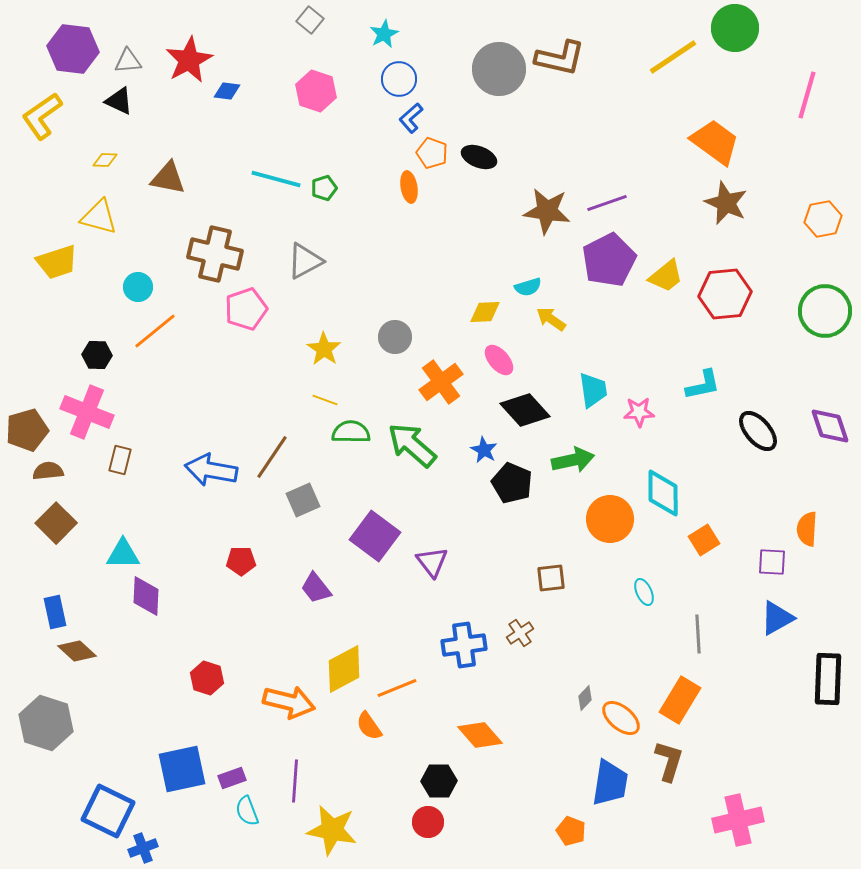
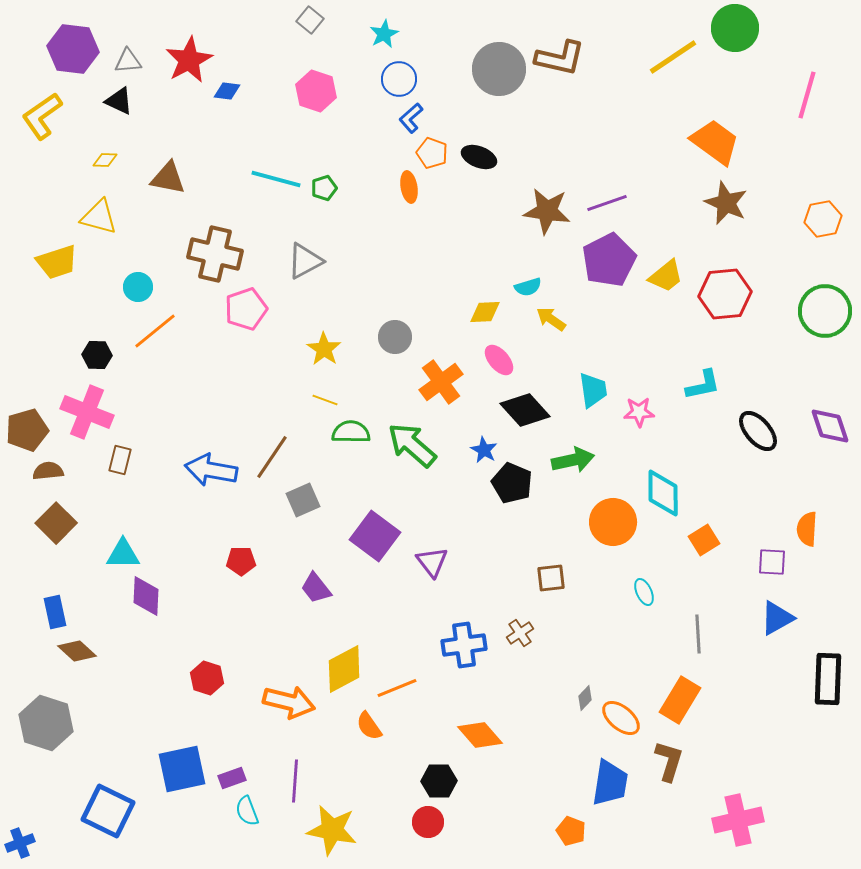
orange circle at (610, 519): moved 3 px right, 3 px down
blue cross at (143, 848): moved 123 px left, 5 px up
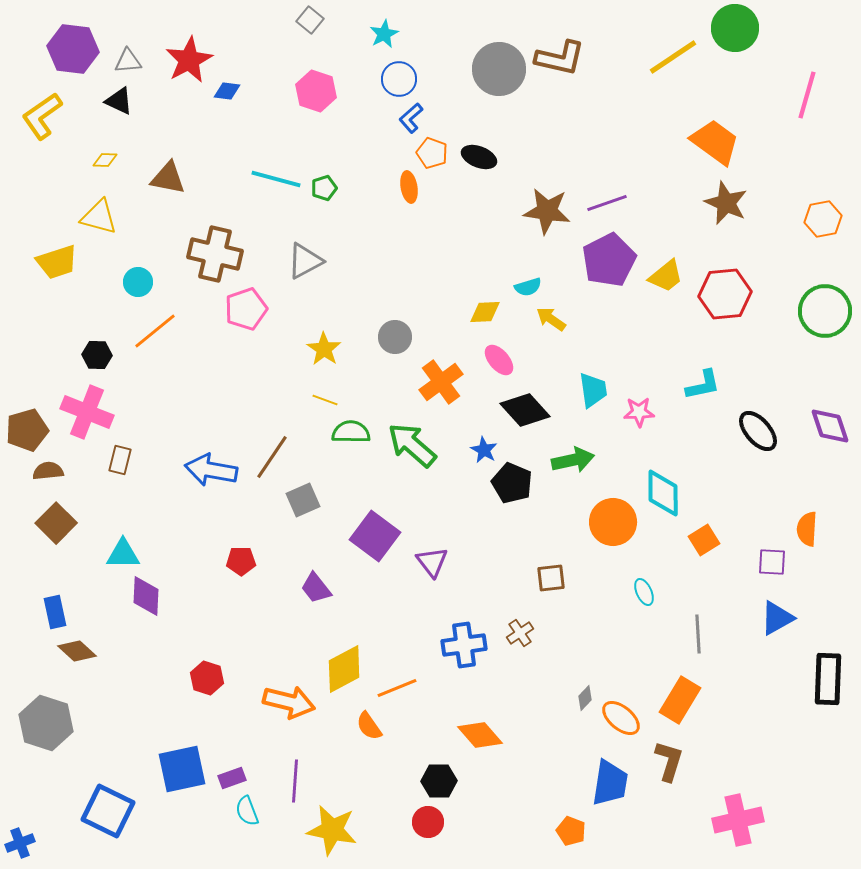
cyan circle at (138, 287): moved 5 px up
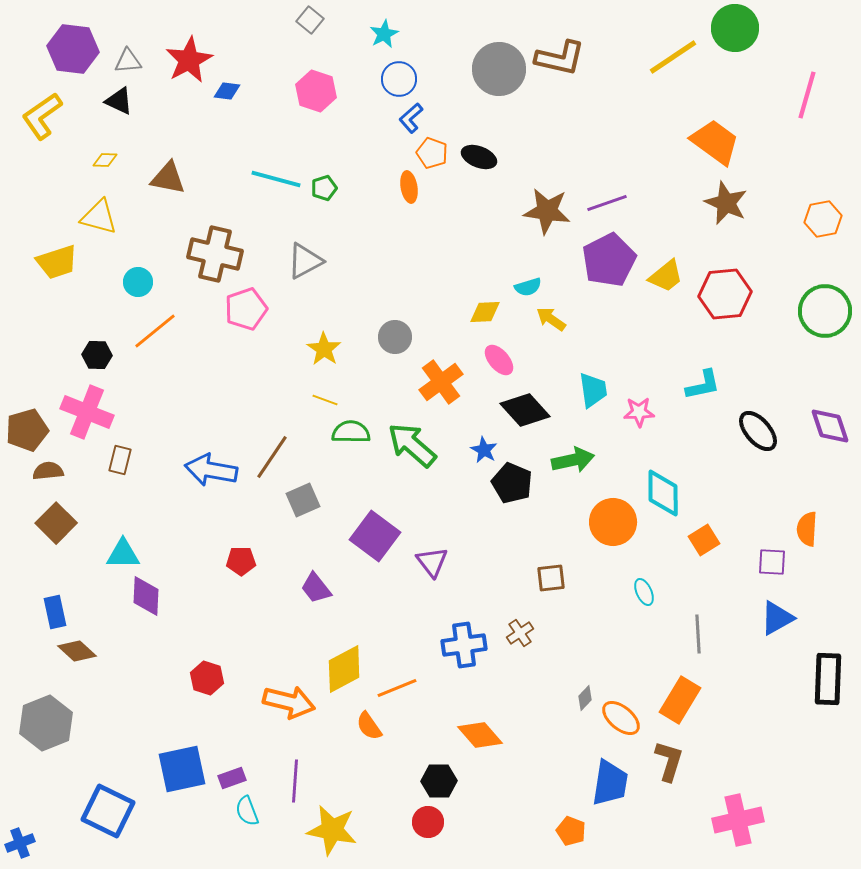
gray hexagon at (46, 723): rotated 20 degrees clockwise
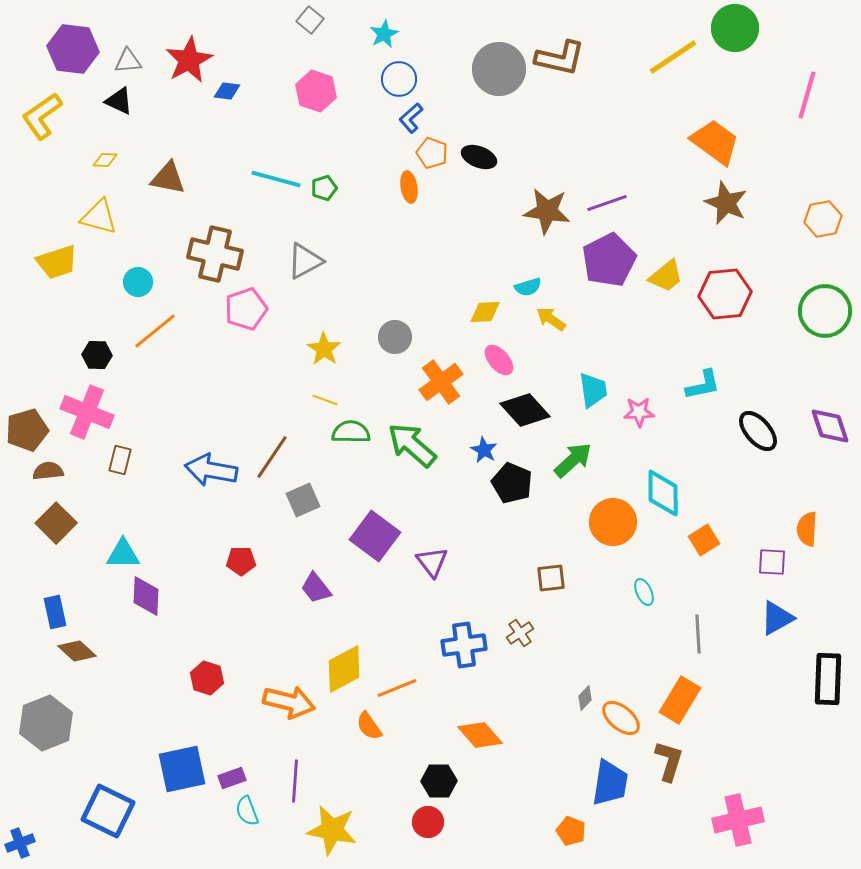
green arrow at (573, 460): rotated 30 degrees counterclockwise
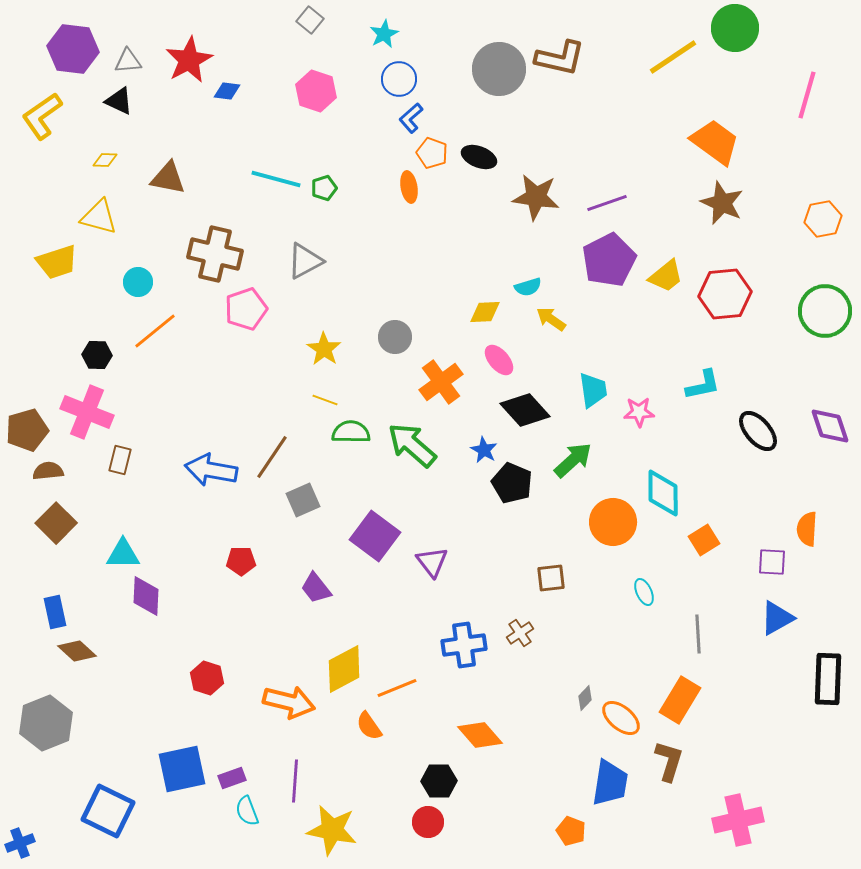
brown star at (726, 203): moved 4 px left
brown star at (547, 211): moved 11 px left, 14 px up
